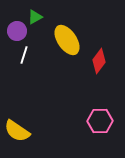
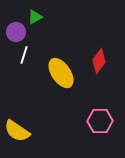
purple circle: moved 1 px left, 1 px down
yellow ellipse: moved 6 px left, 33 px down
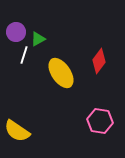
green triangle: moved 3 px right, 22 px down
pink hexagon: rotated 10 degrees clockwise
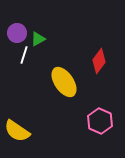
purple circle: moved 1 px right, 1 px down
yellow ellipse: moved 3 px right, 9 px down
pink hexagon: rotated 15 degrees clockwise
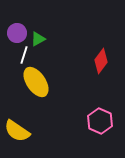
red diamond: moved 2 px right
yellow ellipse: moved 28 px left
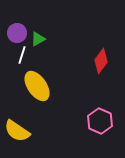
white line: moved 2 px left
yellow ellipse: moved 1 px right, 4 px down
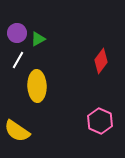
white line: moved 4 px left, 5 px down; rotated 12 degrees clockwise
yellow ellipse: rotated 32 degrees clockwise
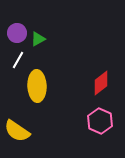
red diamond: moved 22 px down; rotated 15 degrees clockwise
